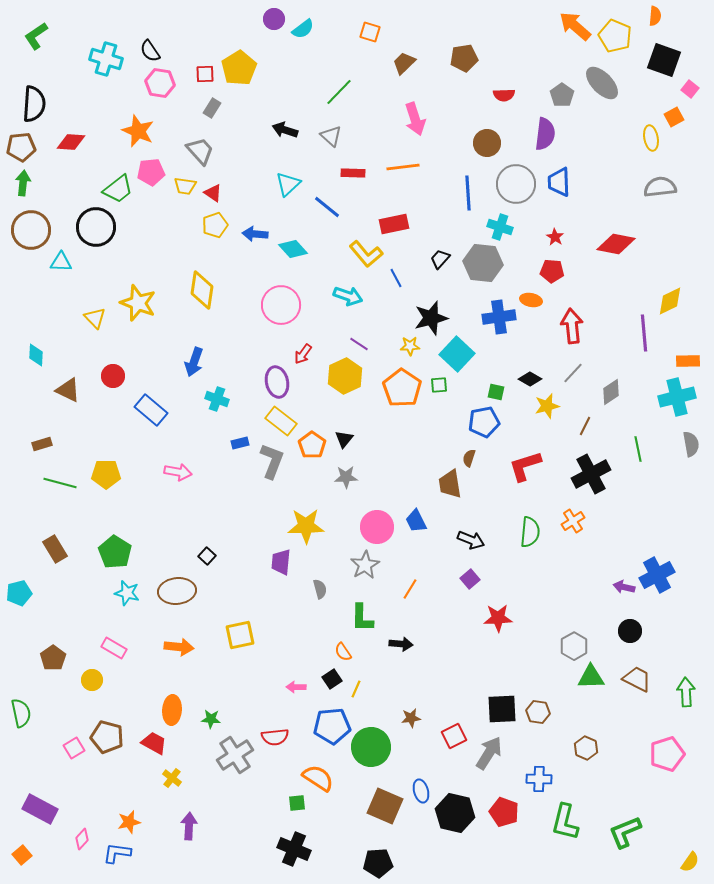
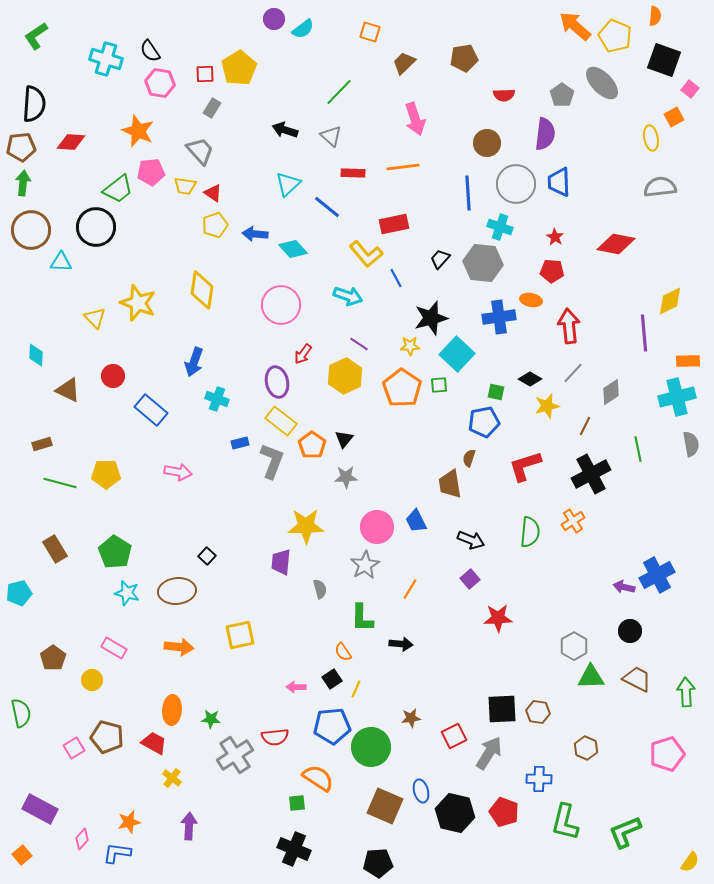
red arrow at (572, 326): moved 3 px left
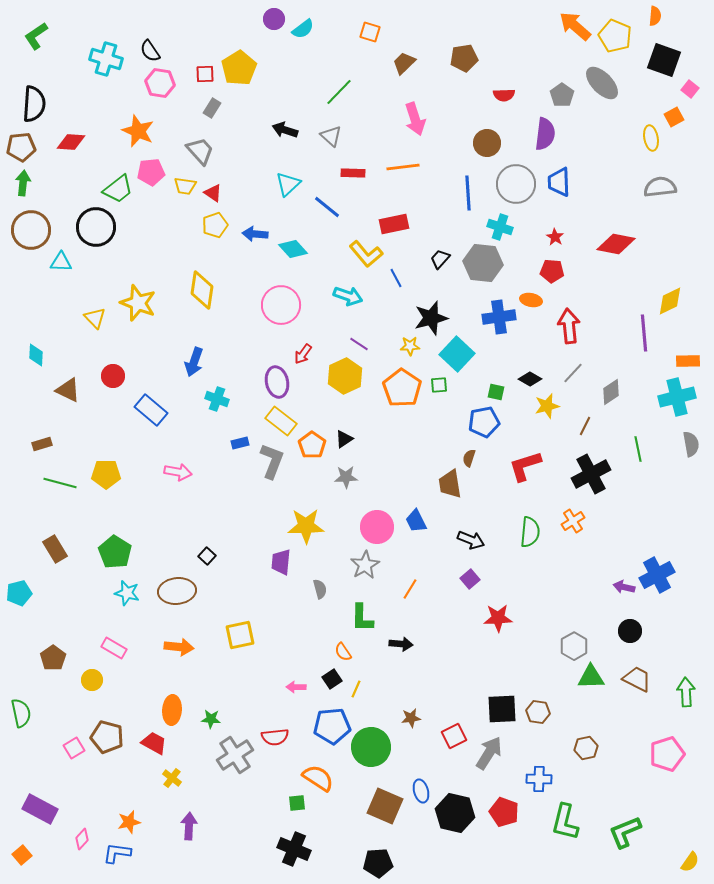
black triangle at (344, 439): rotated 18 degrees clockwise
brown hexagon at (586, 748): rotated 25 degrees clockwise
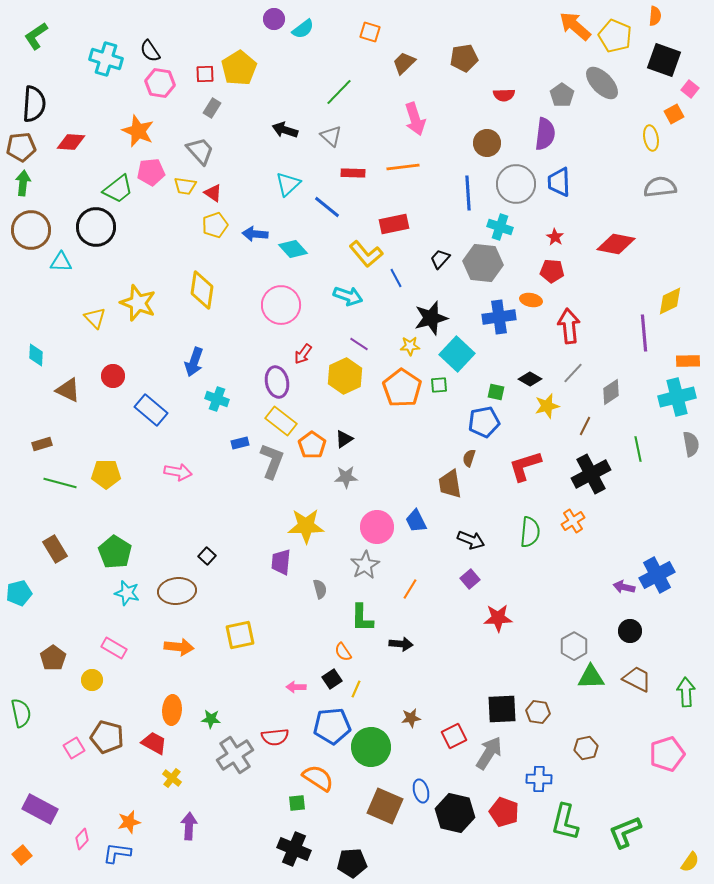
orange square at (674, 117): moved 3 px up
black pentagon at (378, 863): moved 26 px left
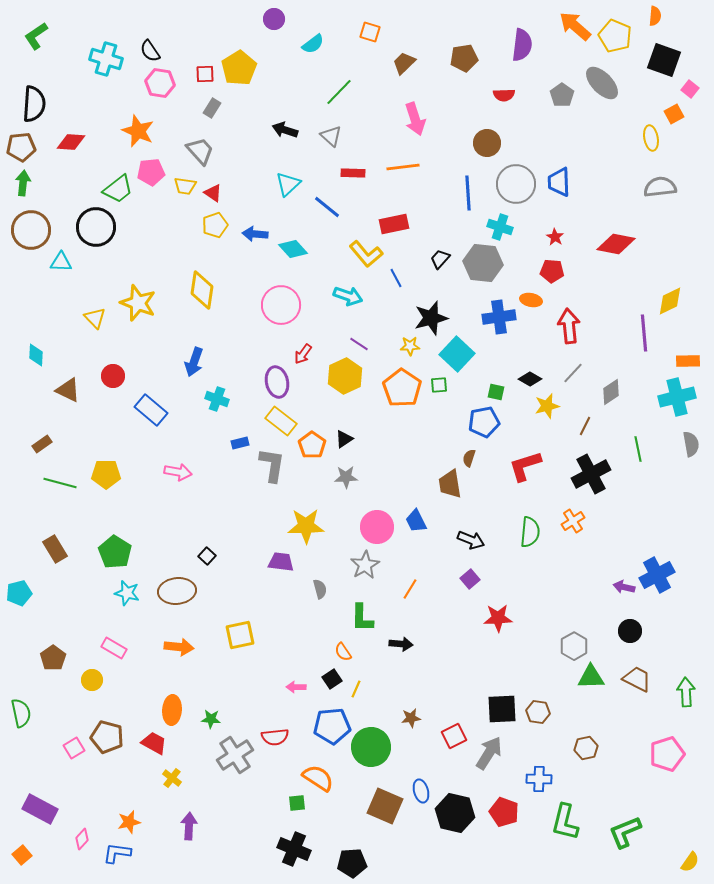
cyan semicircle at (303, 29): moved 10 px right, 15 px down
purple semicircle at (545, 134): moved 23 px left, 89 px up
brown rectangle at (42, 444): rotated 18 degrees counterclockwise
gray L-shape at (272, 461): moved 4 px down; rotated 12 degrees counterclockwise
purple trapezoid at (281, 562): rotated 92 degrees clockwise
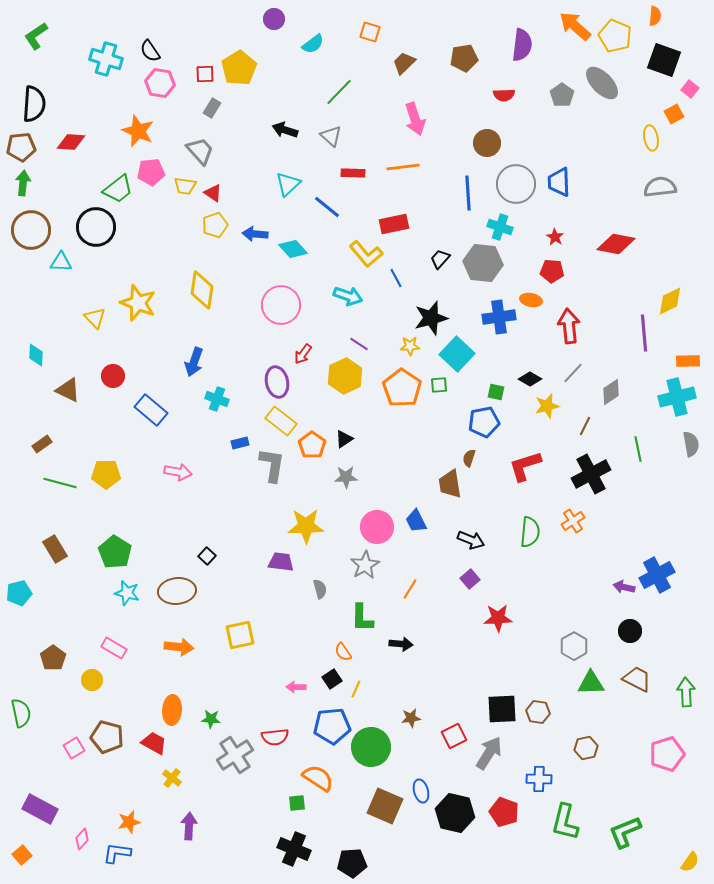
green triangle at (591, 677): moved 6 px down
